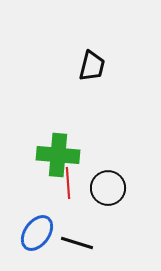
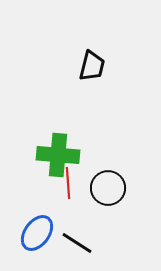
black line: rotated 16 degrees clockwise
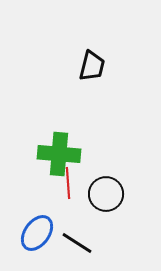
green cross: moved 1 px right, 1 px up
black circle: moved 2 px left, 6 px down
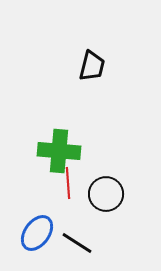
green cross: moved 3 px up
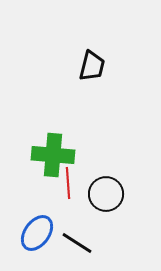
green cross: moved 6 px left, 4 px down
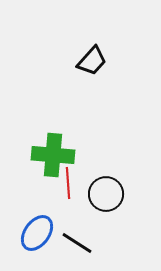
black trapezoid: moved 5 px up; rotated 28 degrees clockwise
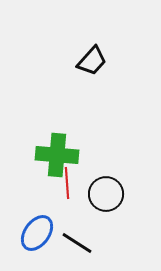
green cross: moved 4 px right
red line: moved 1 px left
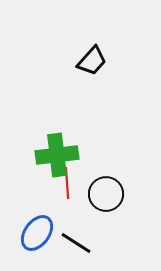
green cross: rotated 12 degrees counterclockwise
black line: moved 1 px left
